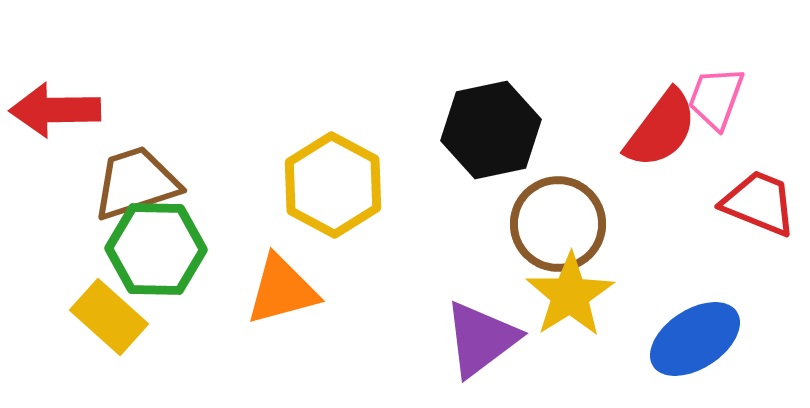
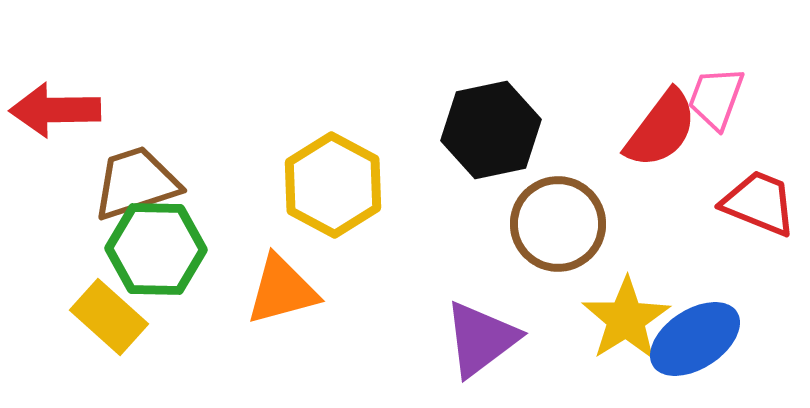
yellow star: moved 56 px right, 24 px down
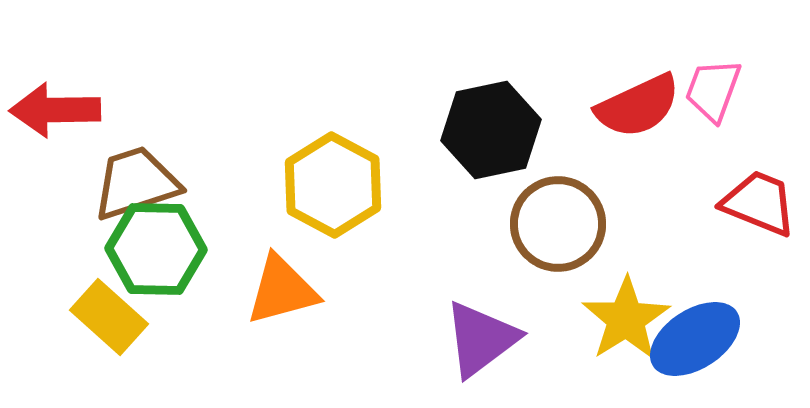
pink trapezoid: moved 3 px left, 8 px up
red semicircle: moved 23 px left, 23 px up; rotated 28 degrees clockwise
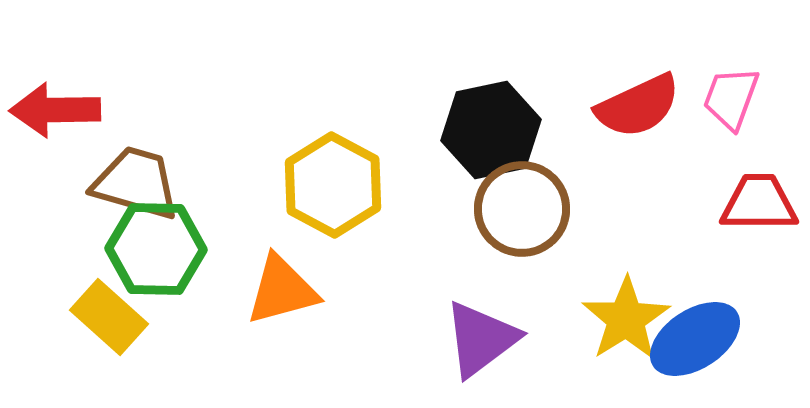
pink trapezoid: moved 18 px right, 8 px down
brown trapezoid: rotated 34 degrees clockwise
red trapezoid: rotated 22 degrees counterclockwise
brown circle: moved 36 px left, 15 px up
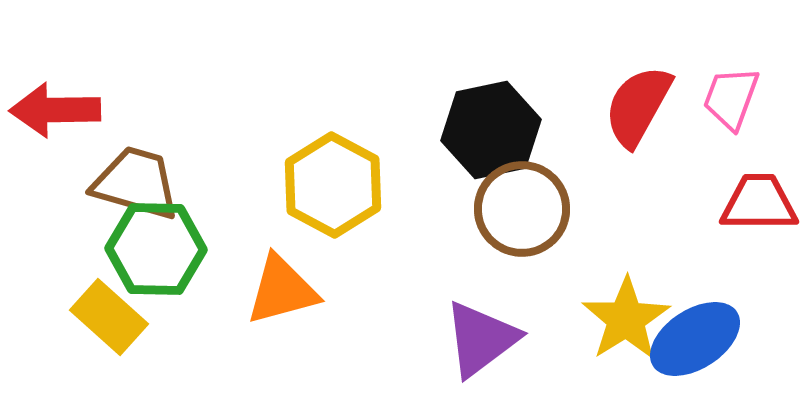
red semicircle: rotated 144 degrees clockwise
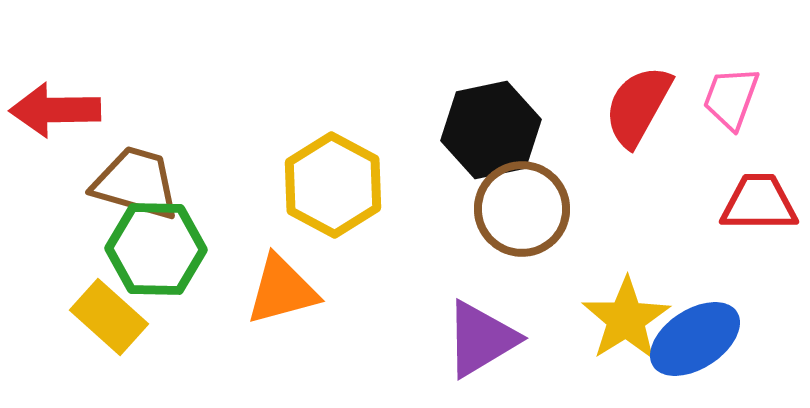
purple triangle: rotated 6 degrees clockwise
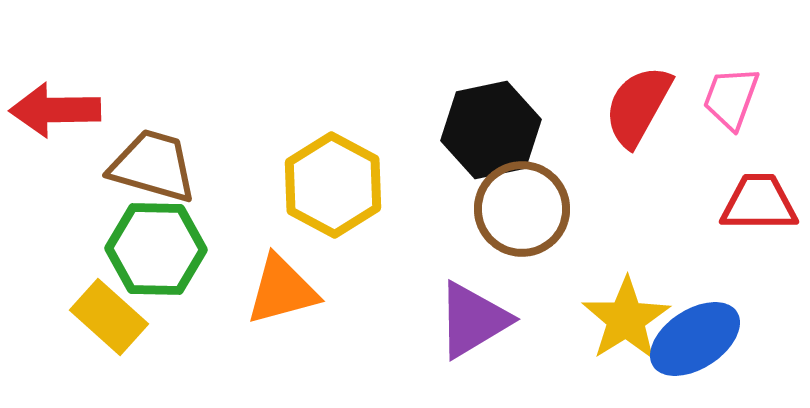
brown trapezoid: moved 17 px right, 17 px up
purple triangle: moved 8 px left, 19 px up
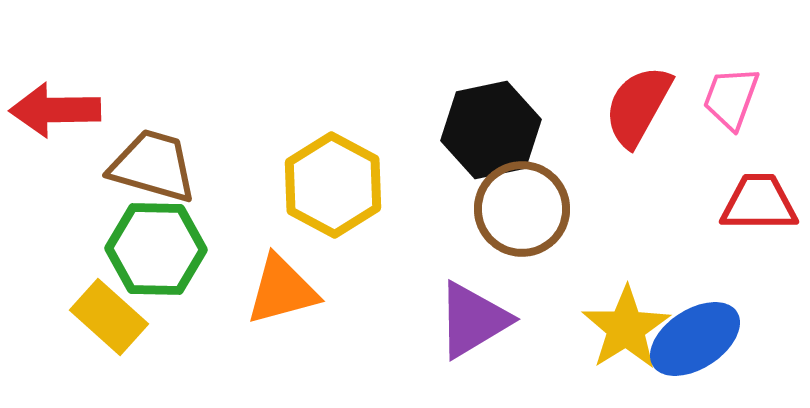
yellow star: moved 9 px down
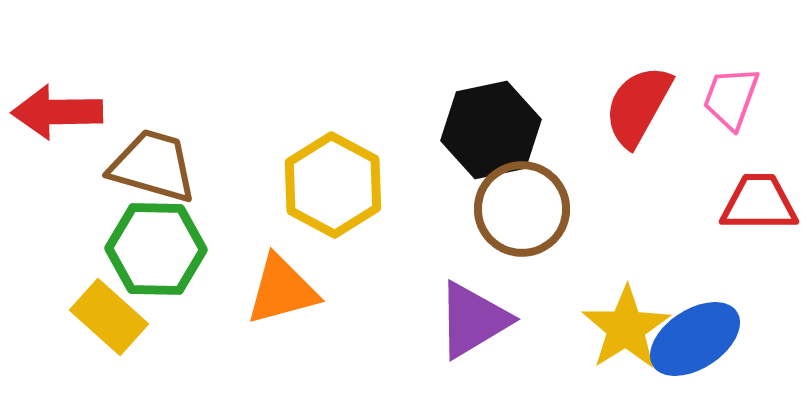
red arrow: moved 2 px right, 2 px down
